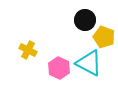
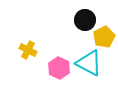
yellow pentagon: rotated 25 degrees clockwise
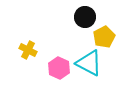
black circle: moved 3 px up
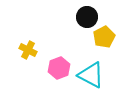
black circle: moved 2 px right
cyan triangle: moved 2 px right, 12 px down
pink hexagon: rotated 15 degrees clockwise
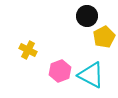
black circle: moved 1 px up
pink hexagon: moved 1 px right, 3 px down
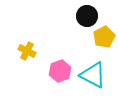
yellow cross: moved 1 px left, 1 px down
cyan triangle: moved 2 px right
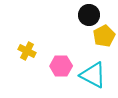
black circle: moved 2 px right, 1 px up
yellow pentagon: moved 1 px up
pink hexagon: moved 1 px right, 5 px up; rotated 20 degrees clockwise
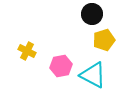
black circle: moved 3 px right, 1 px up
yellow pentagon: moved 4 px down; rotated 10 degrees clockwise
pink hexagon: rotated 10 degrees counterclockwise
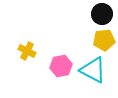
black circle: moved 10 px right
yellow pentagon: rotated 10 degrees clockwise
cyan triangle: moved 5 px up
